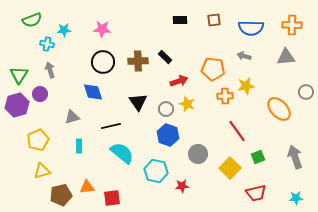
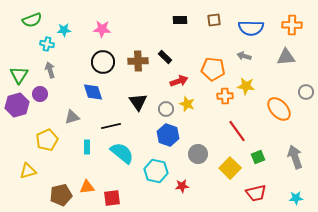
yellow star at (246, 86): rotated 18 degrees clockwise
yellow pentagon at (38, 140): moved 9 px right
cyan rectangle at (79, 146): moved 8 px right, 1 px down
yellow triangle at (42, 171): moved 14 px left
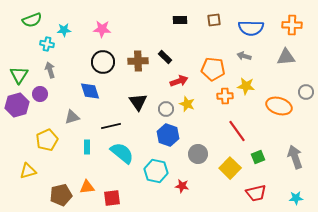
blue diamond at (93, 92): moved 3 px left, 1 px up
orange ellipse at (279, 109): moved 3 px up; rotated 30 degrees counterclockwise
red star at (182, 186): rotated 16 degrees clockwise
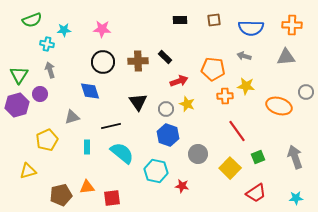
red trapezoid at (256, 193): rotated 20 degrees counterclockwise
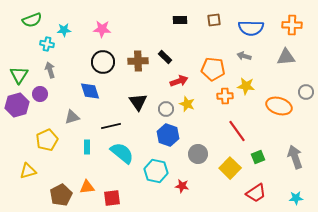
brown pentagon at (61, 195): rotated 15 degrees counterclockwise
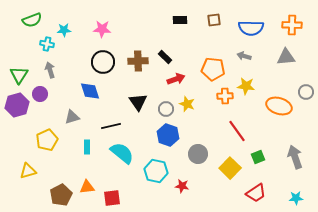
red arrow at (179, 81): moved 3 px left, 2 px up
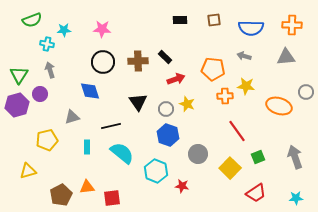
yellow pentagon at (47, 140): rotated 10 degrees clockwise
cyan hexagon at (156, 171): rotated 10 degrees clockwise
